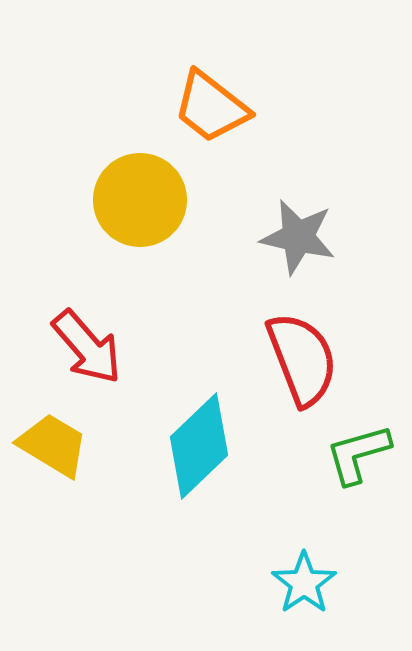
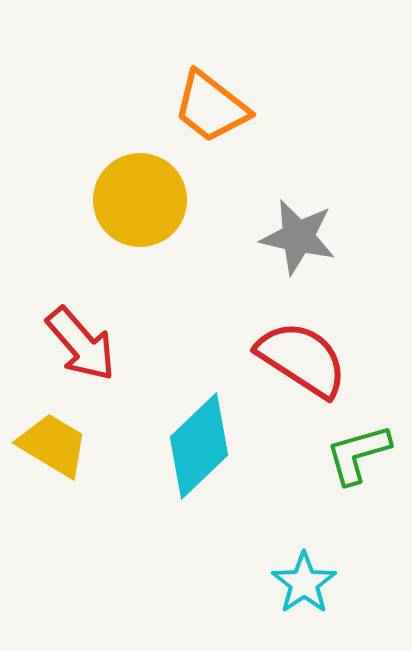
red arrow: moved 6 px left, 3 px up
red semicircle: rotated 36 degrees counterclockwise
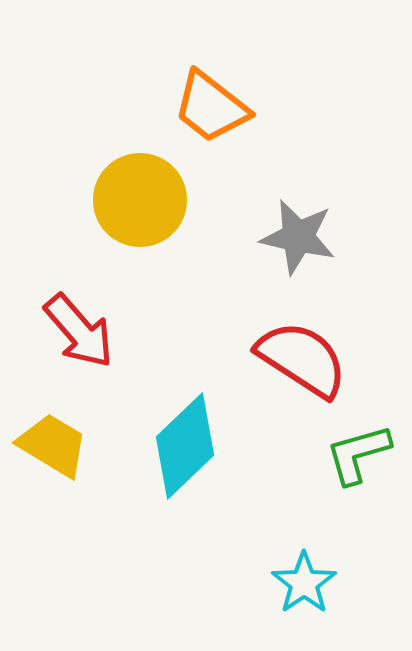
red arrow: moved 2 px left, 13 px up
cyan diamond: moved 14 px left
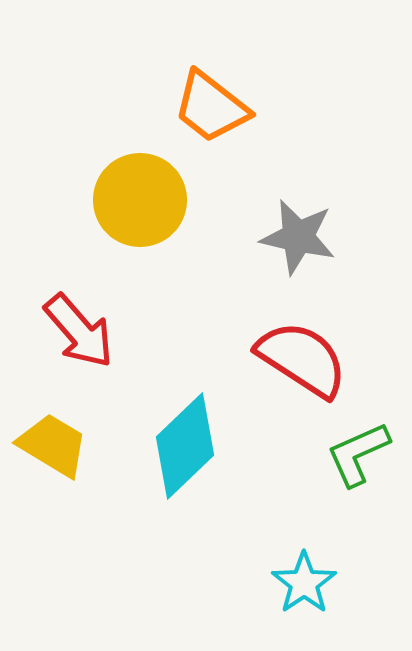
green L-shape: rotated 8 degrees counterclockwise
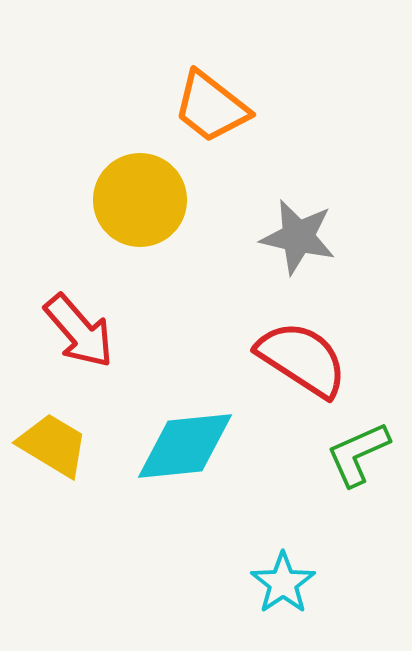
cyan diamond: rotated 38 degrees clockwise
cyan star: moved 21 px left
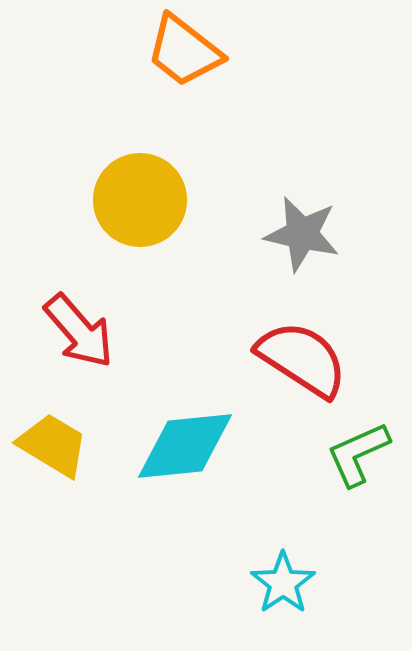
orange trapezoid: moved 27 px left, 56 px up
gray star: moved 4 px right, 3 px up
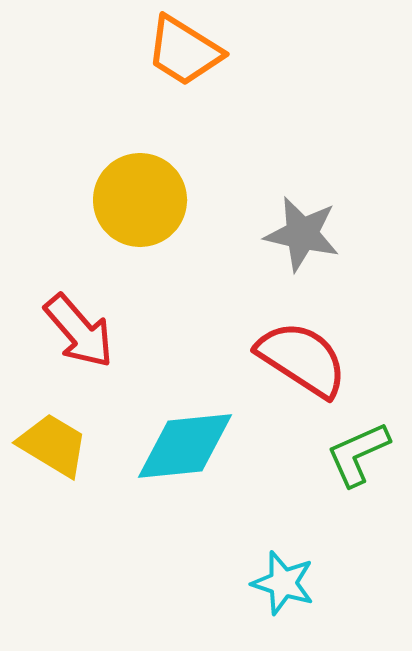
orange trapezoid: rotated 6 degrees counterclockwise
cyan star: rotated 20 degrees counterclockwise
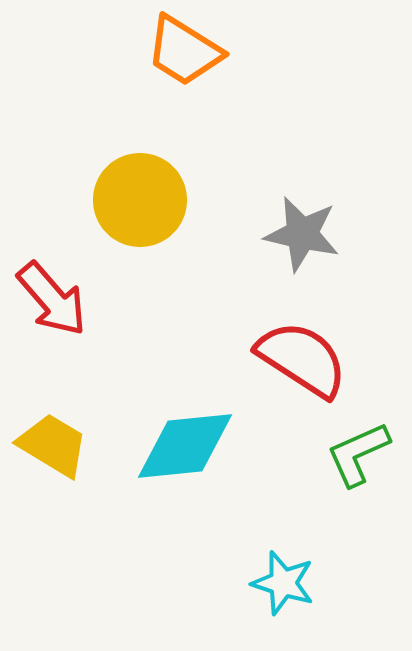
red arrow: moved 27 px left, 32 px up
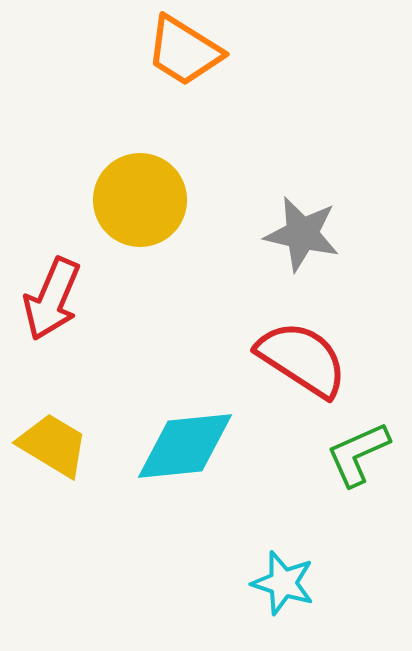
red arrow: rotated 64 degrees clockwise
